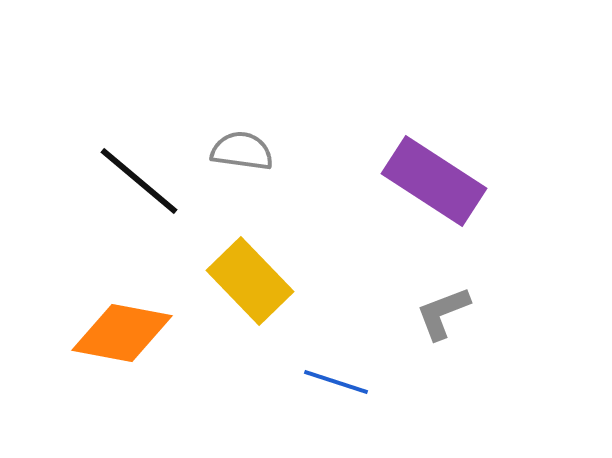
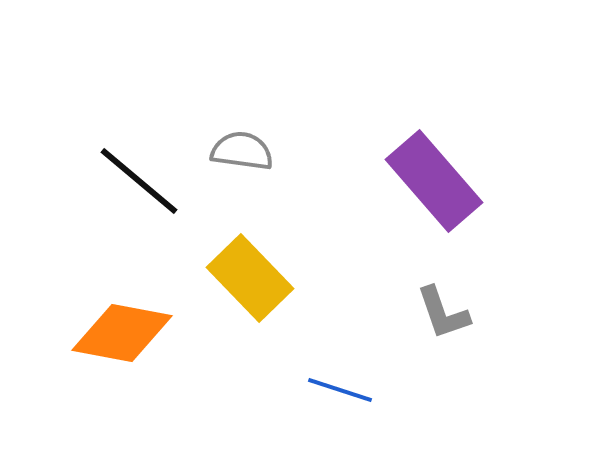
purple rectangle: rotated 16 degrees clockwise
yellow rectangle: moved 3 px up
gray L-shape: rotated 88 degrees counterclockwise
blue line: moved 4 px right, 8 px down
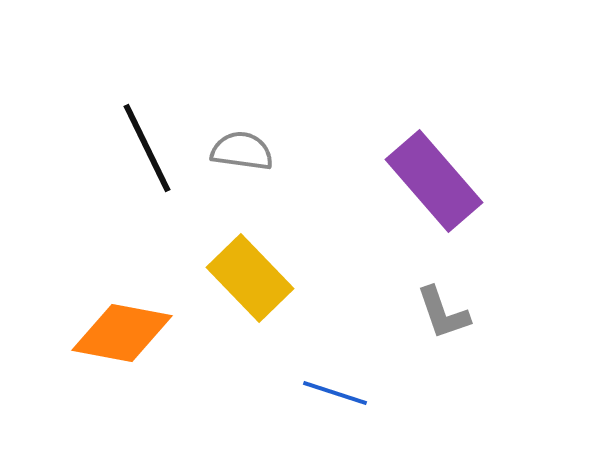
black line: moved 8 px right, 33 px up; rotated 24 degrees clockwise
blue line: moved 5 px left, 3 px down
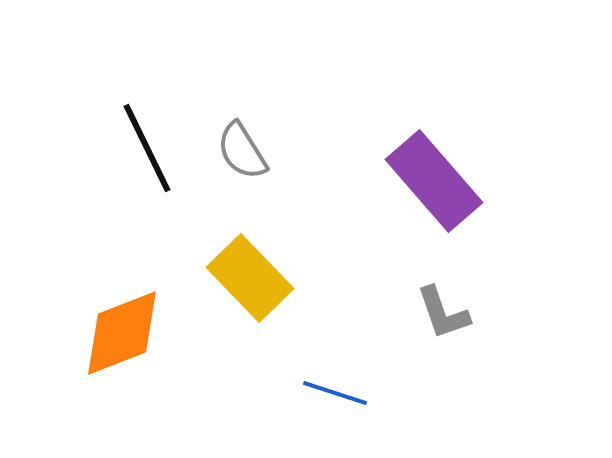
gray semicircle: rotated 130 degrees counterclockwise
orange diamond: rotated 32 degrees counterclockwise
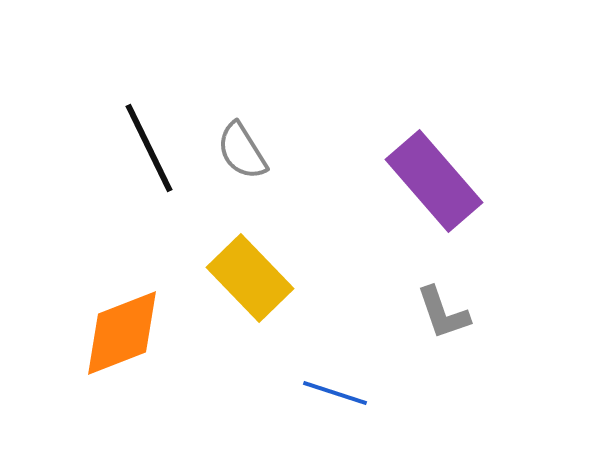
black line: moved 2 px right
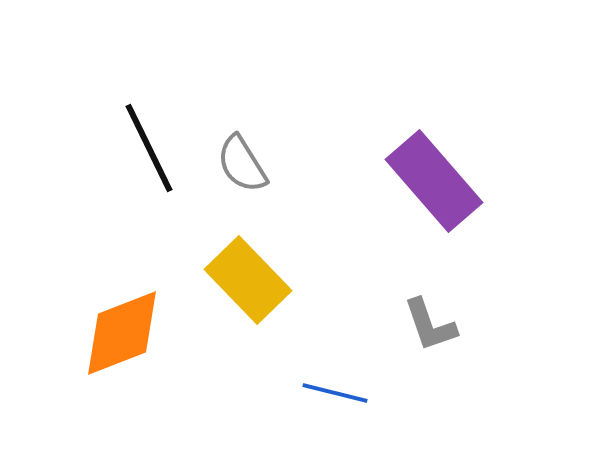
gray semicircle: moved 13 px down
yellow rectangle: moved 2 px left, 2 px down
gray L-shape: moved 13 px left, 12 px down
blue line: rotated 4 degrees counterclockwise
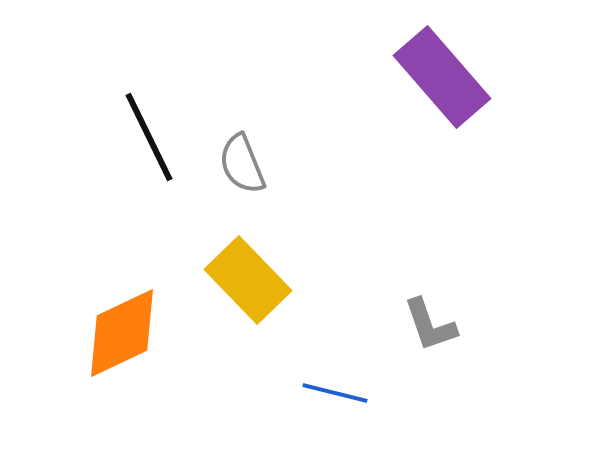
black line: moved 11 px up
gray semicircle: rotated 10 degrees clockwise
purple rectangle: moved 8 px right, 104 px up
orange diamond: rotated 4 degrees counterclockwise
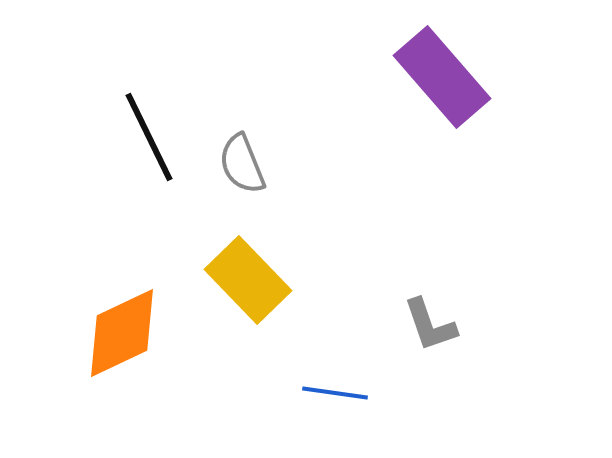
blue line: rotated 6 degrees counterclockwise
